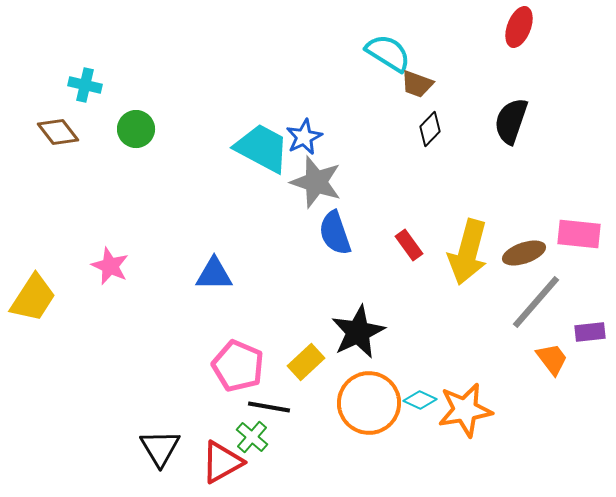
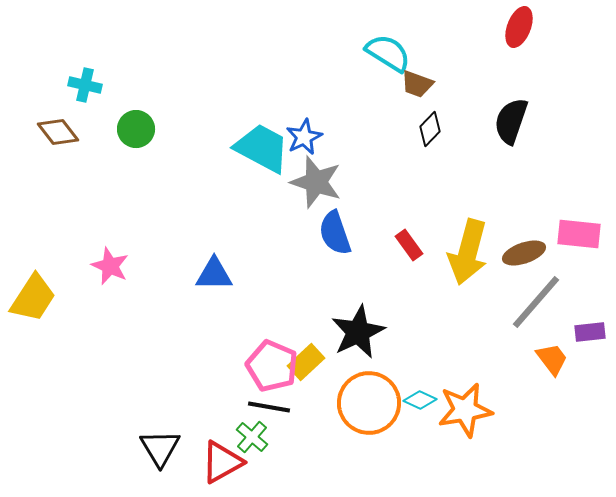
pink pentagon: moved 34 px right
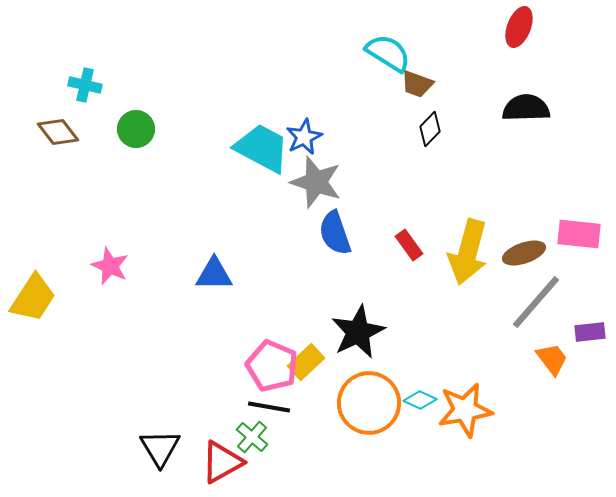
black semicircle: moved 15 px right, 13 px up; rotated 69 degrees clockwise
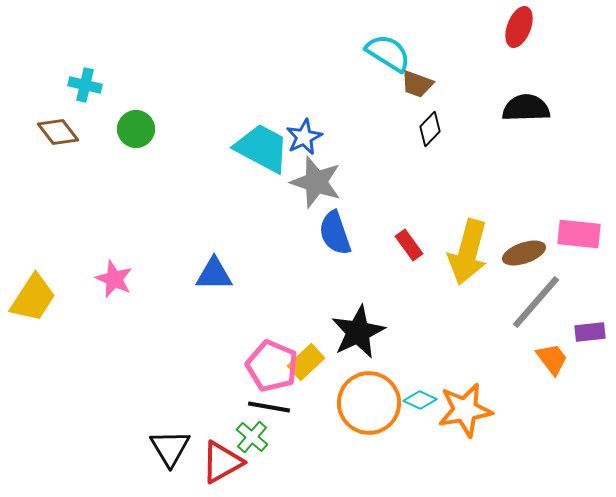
pink star: moved 4 px right, 13 px down
black triangle: moved 10 px right
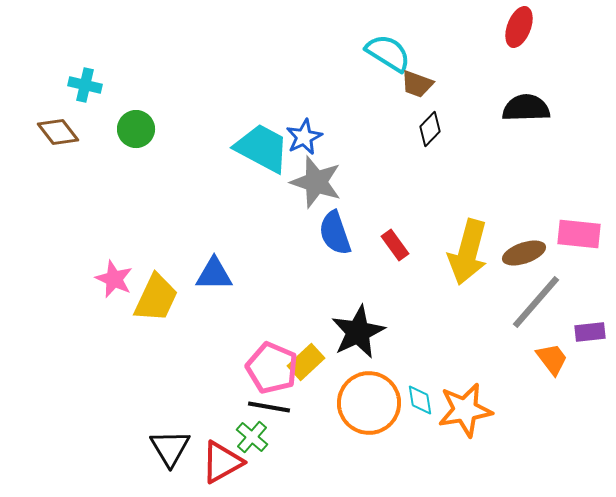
red rectangle: moved 14 px left
yellow trapezoid: moved 123 px right; rotated 8 degrees counterclockwise
pink pentagon: moved 2 px down
cyan diamond: rotated 56 degrees clockwise
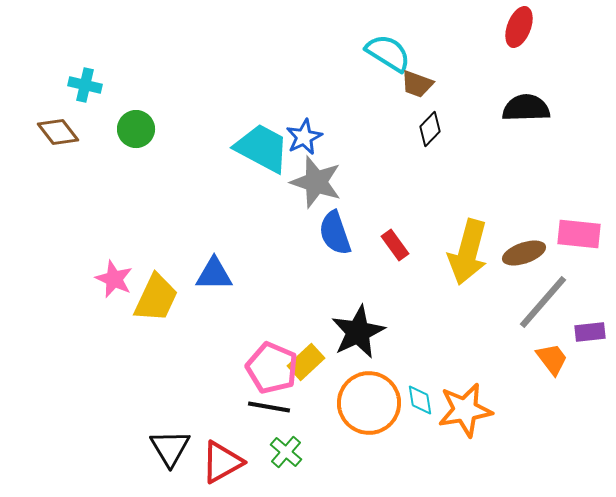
gray line: moved 7 px right
green cross: moved 34 px right, 15 px down
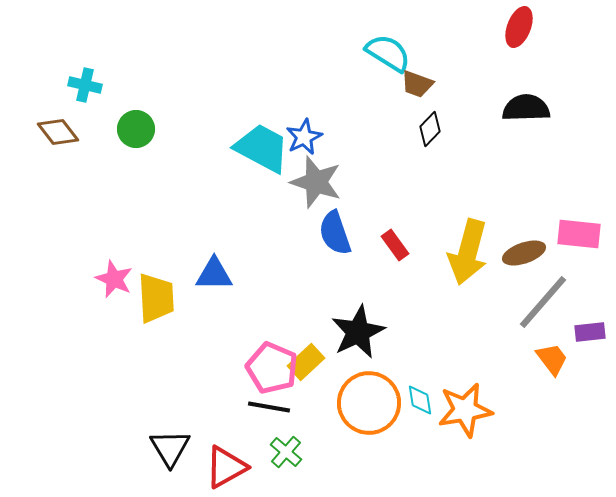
yellow trapezoid: rotated 28 degrees counterclockwise
red triangle: moved 4 px right, 5 px down
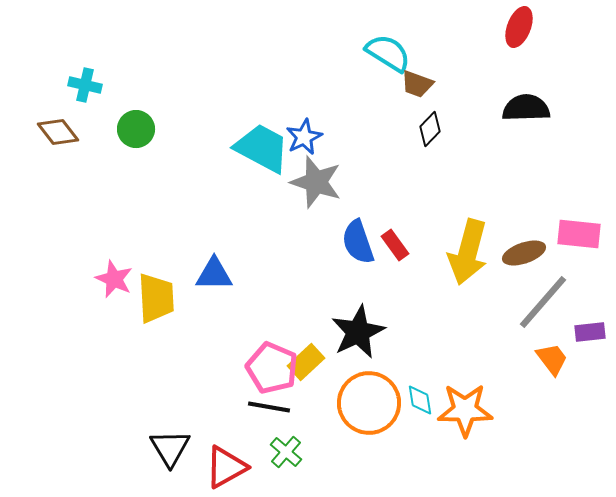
blue semicircle: moved 23 px right, 9 px down
orange star: rotated 10 degrees clockwise
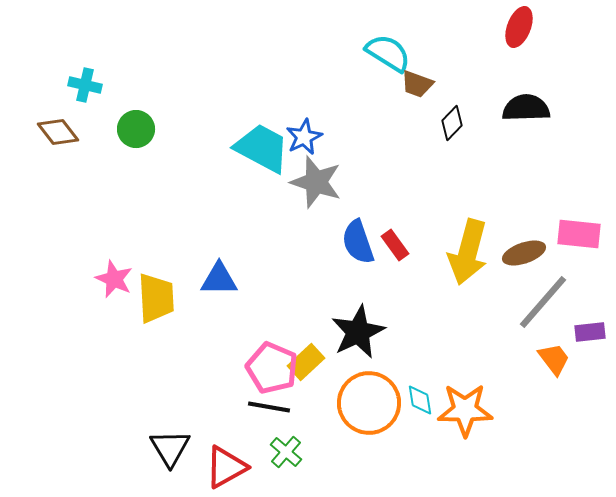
black diamond: moved 22 px right, 6 px up
blue triangle: moved 5 px right, 5 px down
orange trapezoid: moved 2 px right
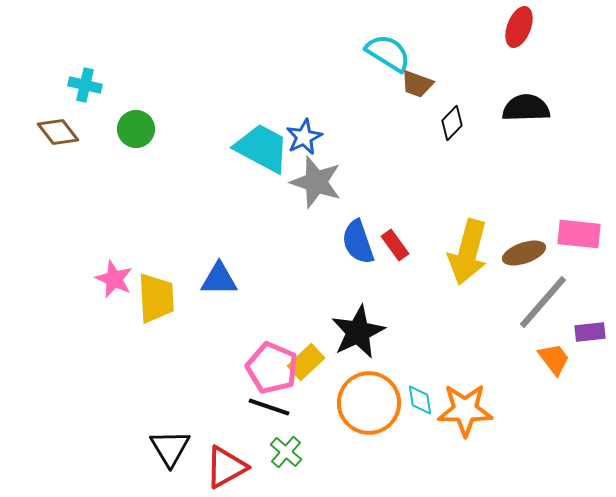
black line: rotated 9 degrees clockwise
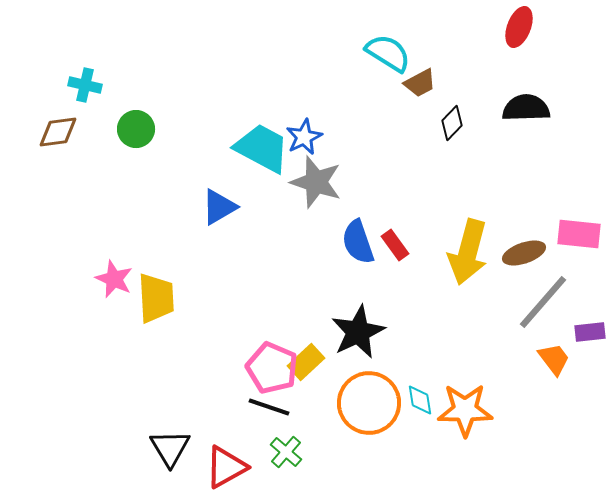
brown trapezoid: moved 3 px right, 1 px up; rotated 48 degrees counterclockwise
brown diamond: rotated 60 degrees counterclockwise
blue triangle: moved 72 px up; rotated 30 degrees counterclockwise
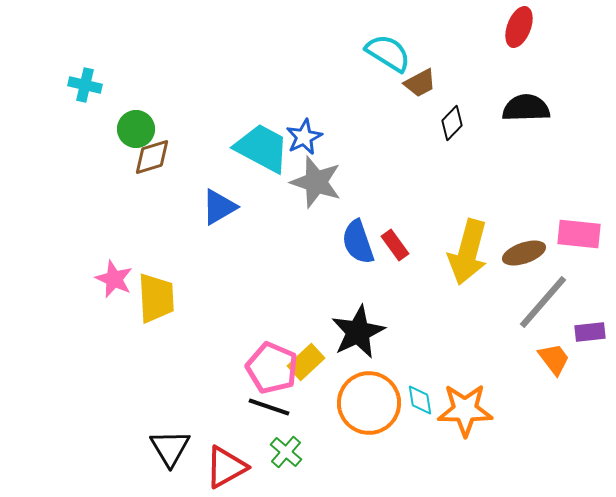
brown diamond: moved 94 px right, 25 px down; rotated 9 degrees counterclockwise
